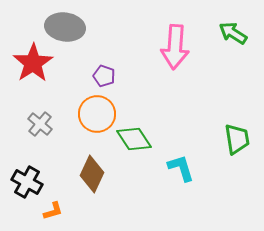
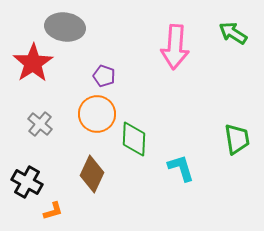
green diamond: rotated 36 degrees clockwise
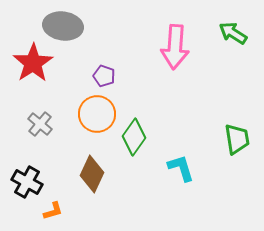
gray ellipse: moved 2 px left, 1 px up
green diamond: moved 2 px up; rotated 33 degrees clockwise
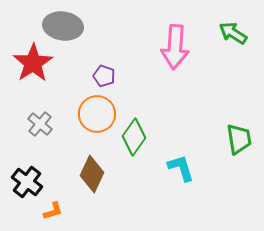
green trapezoid: moved 2 px right
black cross: rotated 8 degrees clockwise
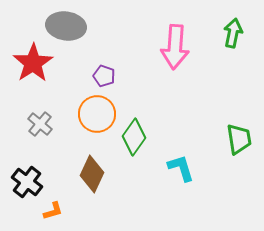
gray ellipse: moved 3 px right
green arrow: rotated 68 degrees clockwise
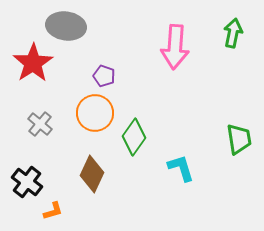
orange circle: moved 2 px left, 1 px up
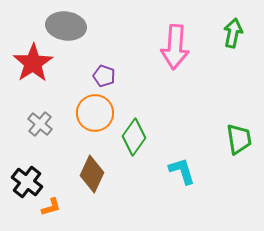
cyan L-shape: moved 1 px right, 3 px down
orange L-shape: moved 2 px left, 4 px up
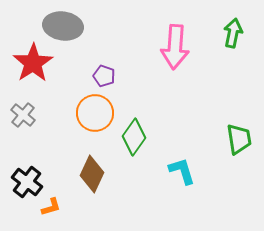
gray ellipse: moved 3 px left
gray cross: moved 17 px left, 9 px up
